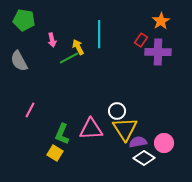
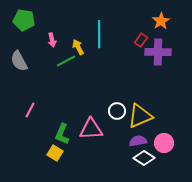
green line: moved 3 px left, 3 px down
yellow triangle: moved 15 px right, 13 px up; rotated 40 degrees clockwise
purple semicircle: moved 1 px up
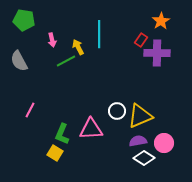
purple cross: moved 1 px left, 1 px down
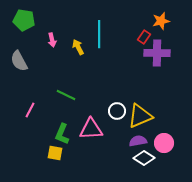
orange star: rotated 18 degrees clockwise
red rectangle: moved 3 px right, 3 px up
green line: moved 34 px down; rotated 54 degrees clockwise
yellow square: rotated 21 degrees counterclockwise
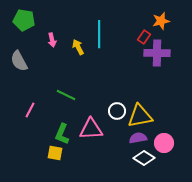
yellow triangle: rotated 12 degrees clockwise
purple semicircle: moved 3 px up
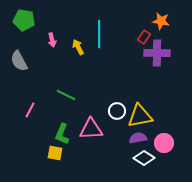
orange star: rotated 24 degrees clockwise
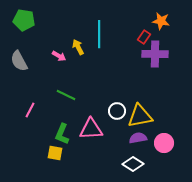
pink arrow: moved 7 px right, 16 px down; rotated 48 degrees counterclockwise
purple cross: moved 2 px left, 1 px down
white diamond: moved 11 px left, 6 px down
